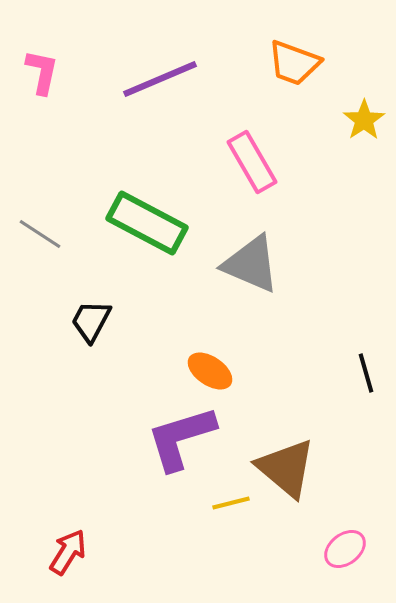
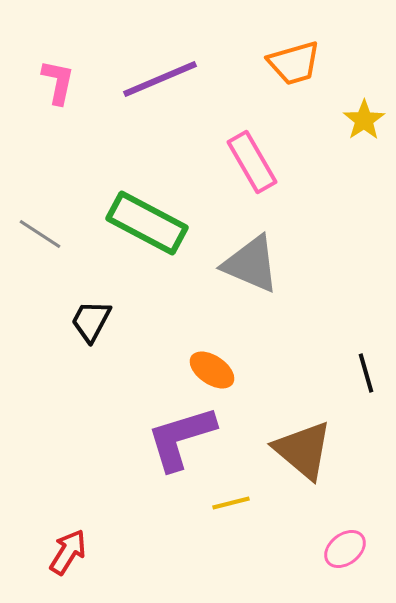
orange trapezoid: rotated 36 degrees counterclockwise
pink L-shape: moved 16 px right, 10 px down
orange ellipse: moved 2 px right, 1 px up
brown triangle: moved 17 px right, 18 px up
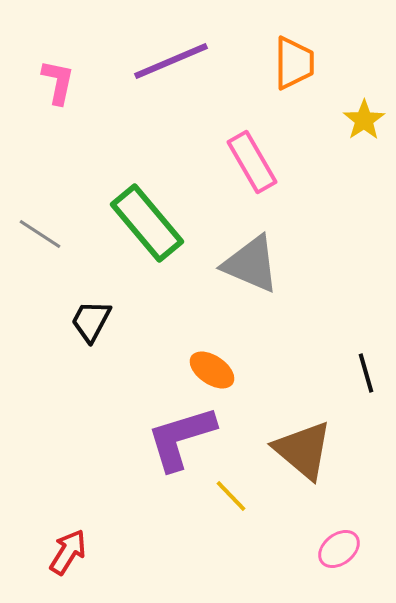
orange trapezoid: rotated 74 degrees counterclockwise
purple line: moved 11 px right, 18 px up
green rectangle: rotated 22 degrees clockwise
yellow line: moved 7 px up; rotated 60 degrees clockwise
pink ellipse: moved 6 px left
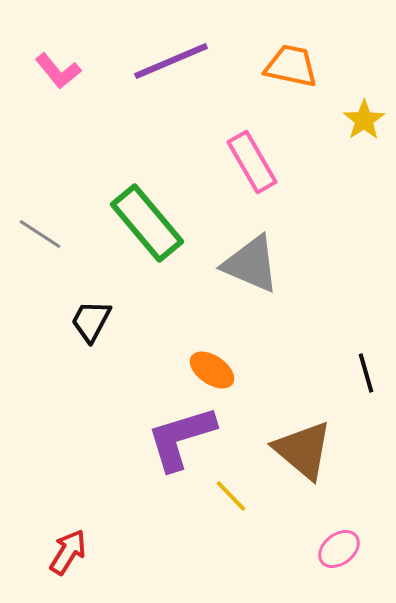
orange trapezoid: moved 3 px left, 3 px down; rotated 78 degrees counterclockwise
pink L-shape: moved 11 px up; rotated 129 degrees clockwise
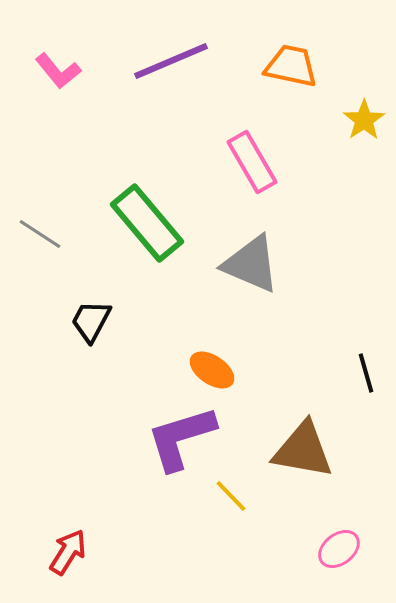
brown triangle: rotated 30 degrees counterclockwise
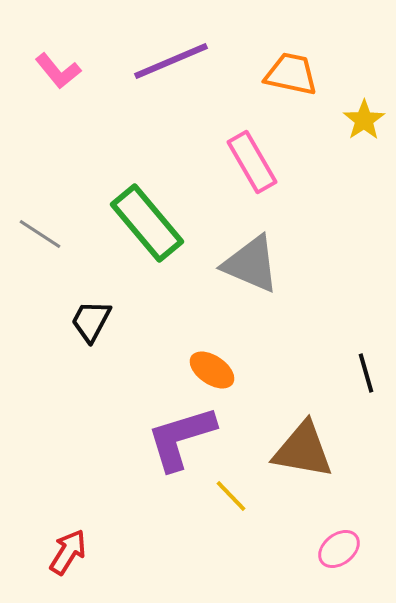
orange trapezoid: moved 8 px down
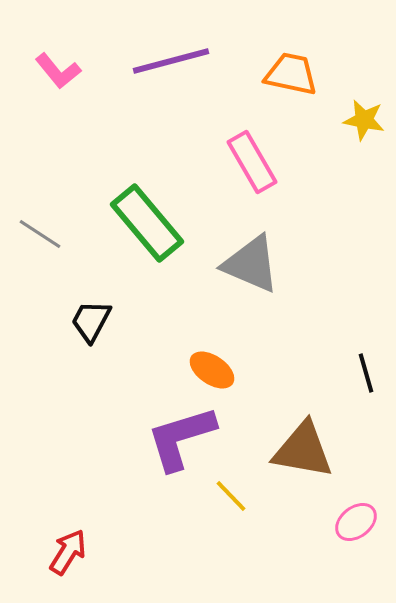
purple line: rotated 8 degrees clockwise
yellow star: rotated 27 degrees counterclockwise
pink ellipse: moved 17 px right, 27 px up
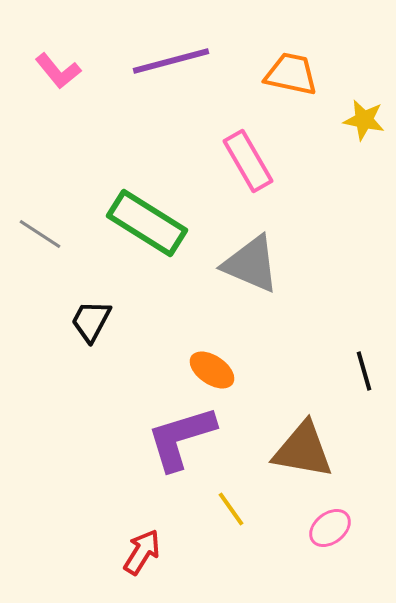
pink rectangle: moved 4 px left, 1 px up
green rectangle: rotated 18 degrees counterclockwise
black line: moved 2 px left, 2 px up
yellow line: moved 13 px down; rotated 9 degrees clockwise
pink ellipse: moved 26 px left, 6 px down
red arrow: moved 74 px right
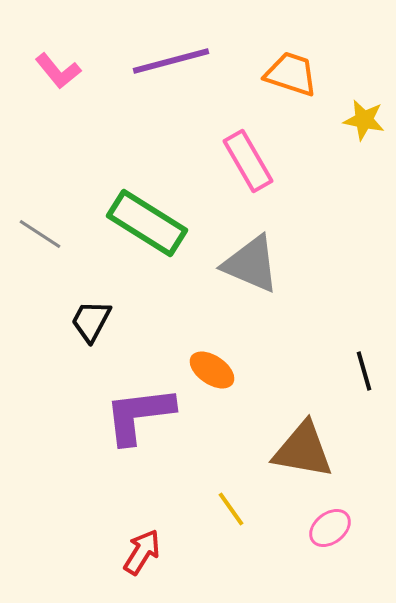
orange trapezoid: rotated 6 degrees clockwise
purple L-shape: moved 42 px left, 23 px up; rotated 10 degrees clockwise
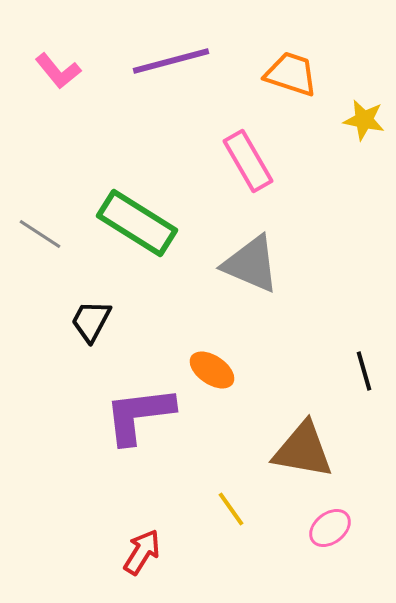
green rectangle: moved 10 px left
